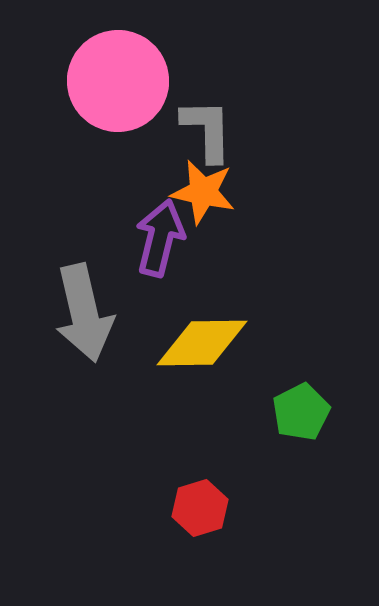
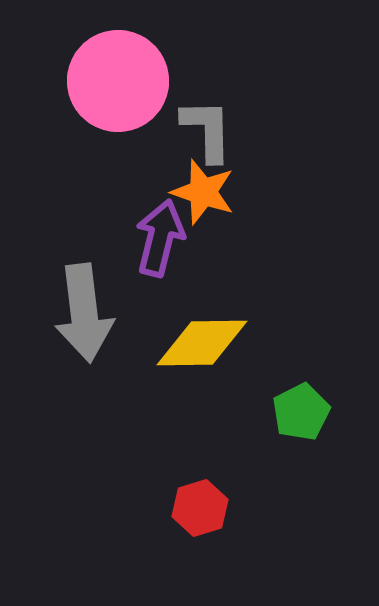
orange star: rotated 6 degrees clockwise
gray arrow: rotated 6 degrees clockwise
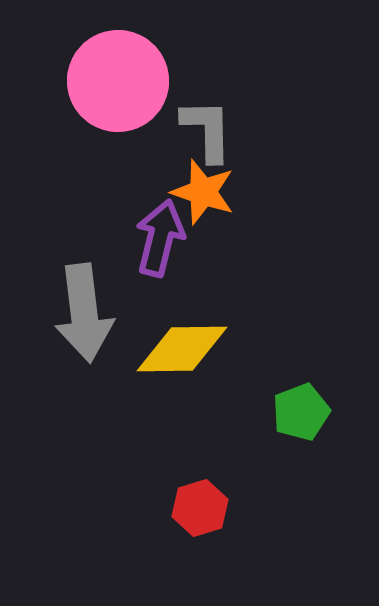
yellow diamond: moved 20 px left, 6 px down
green pentagon: rotated 6 degrees clockwise
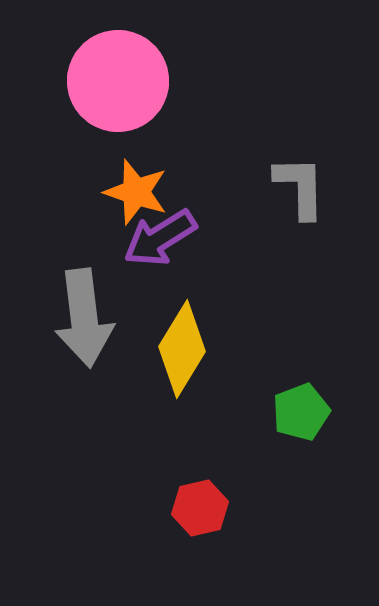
gray L-shape: moved 93 px right, 57 px down
orange star: moved 67 px left
purple arrow: rotated 136 degrees counterclockwise
gray arrow: moved 5 px down
yellow diamond: rotated 58 degrees counterclockwise
red hexagon: rotated 4 degrees clockwise
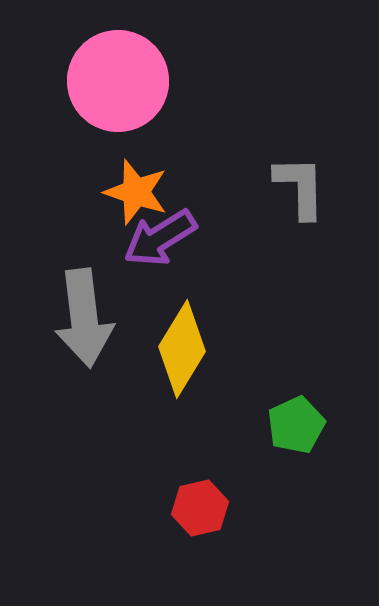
green pentagon: moved 5 px left, 13 px down; rotated 4 degrees counterclockwise
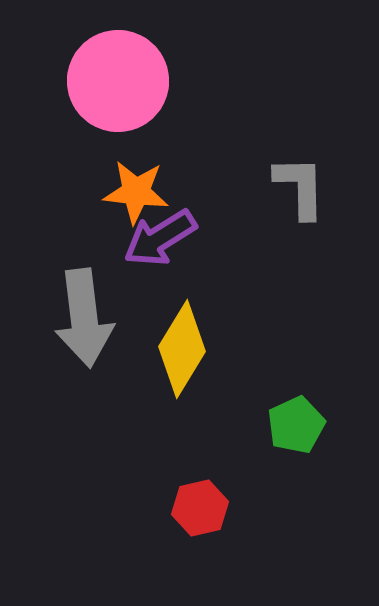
orange star: rotated 12 degrees counterclockwise
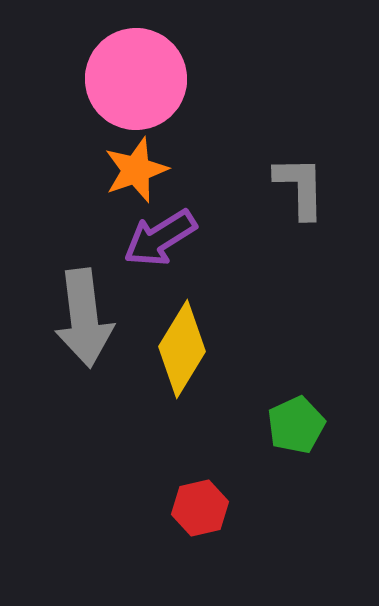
pink circle: moved 18 px right, 2 px up
orange star: moved 22 px up; rotated 26 degrees counterclockwise
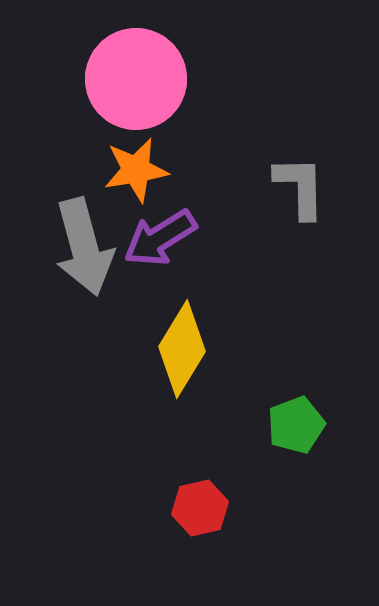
orange star: rotated 10 degrees clockwise
gray arrow: moved 71 px up; rotated 8 degrees counterclockwise
green pentagon: rotated 4 degrees clockwise
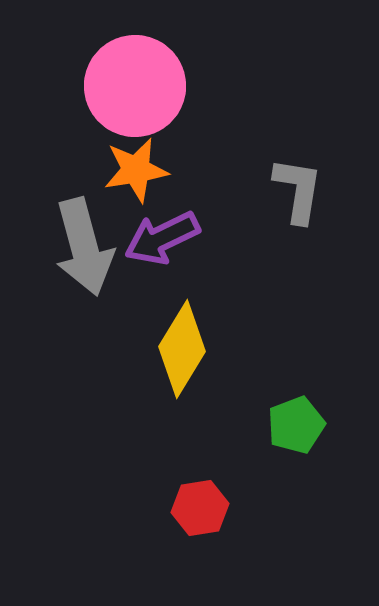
pink circle: moved 1 px left, 7 px down
gray L-shape: moved 2 px left, 3 px down; rotated 10 degrees clockwise
purple arrow: moved 2 px right; rotated 6 degrees clockwise
red hexagon: rotated 4 degrees clockwise
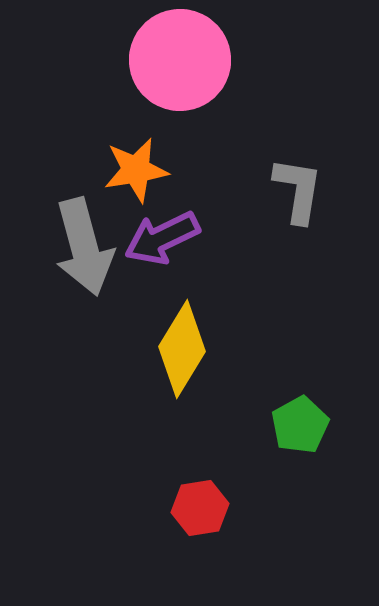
pink circle: moved 45 px right, 26 px up
green pentagon: moved 4 px right; rotated 8 degrees counterclockwise
